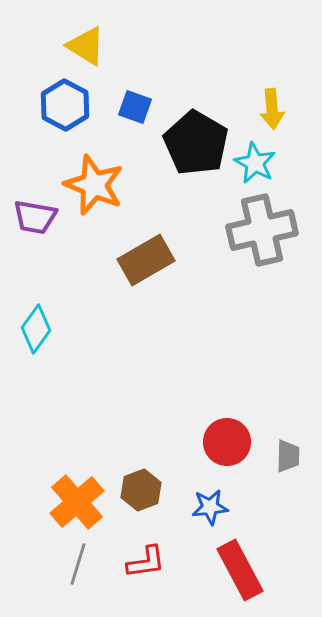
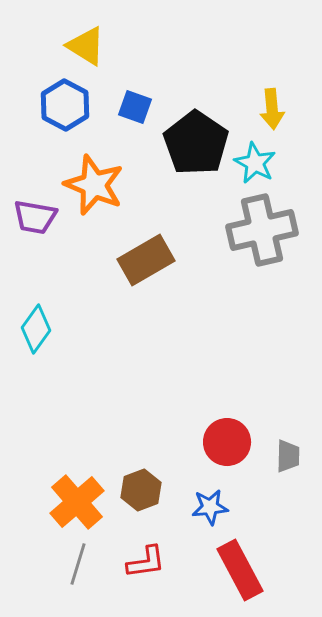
black pentagon: rotated 4 degrees clockwise
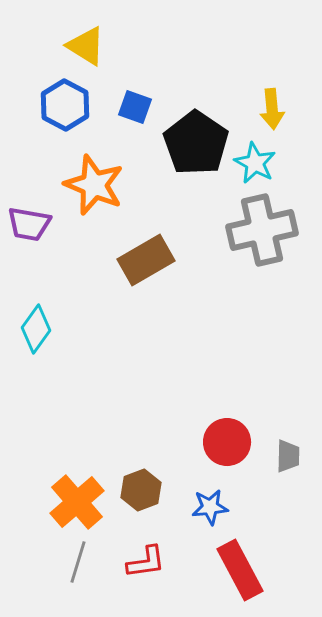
purple trapezoid: moved 6 px left, 7 px down
gray line: moved 2 px up
